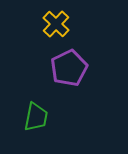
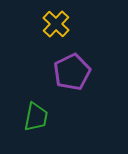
purple pentagon: moved 3 px right, 4 px down
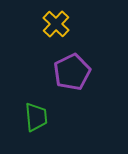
green trapezoid: rotated 16 degrees counterclockwise
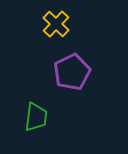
green trapezoid: rotated 12 degrees clockwise
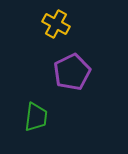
yellow cross: rotated 16 degrees counterclockwise
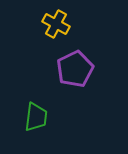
purple pentagon: moved 3 px right, 3 px up
